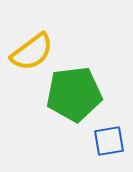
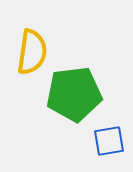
yellow semicircle: rotated 45 degrees counterclockwise
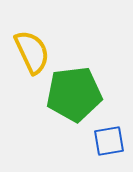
yellow semicircle: rotated 33 degrees counterclockwise
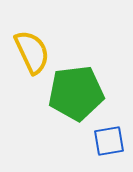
green pentagon: moved 2 px right, 1 px up
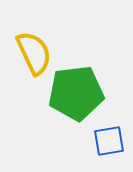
yellow semicircle: moved 2 px right, 1 px down
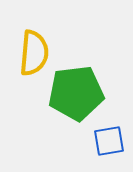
yellow semicircle: rotated 30 degrees clockwise
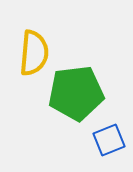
blue square: moved 1 px up; rotated 12 degrees counterclockwise
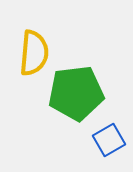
blue square: rotated 8 degrees counterclockwise
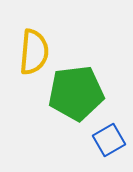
yellow semicircle: moved 1 px up
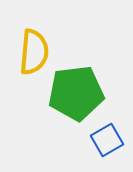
blue square: moved 2 px left
